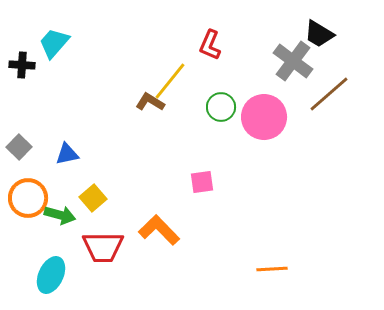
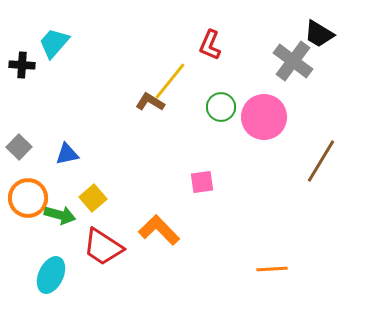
brown line: moved 8 px left, 67 px down; rotated 18 degrees counterclockwise
red trapezoid: rotated 33 degrees clockwise
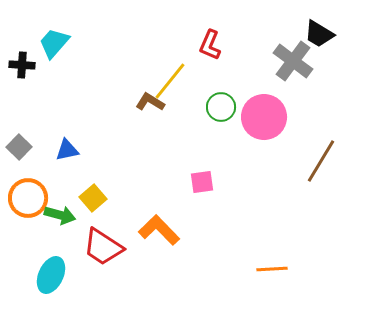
blue triangle: moved 4 px up
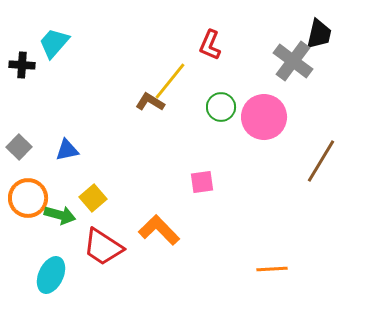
black trapezoid: rotated 108 degrees counterclockwise
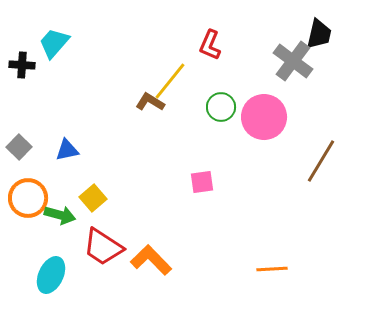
orange L-shape: moved 8 px left, 30 px down
